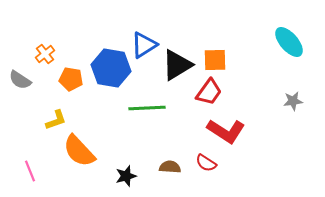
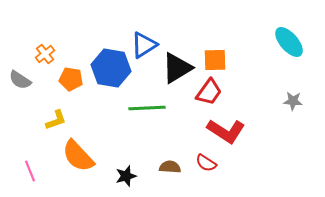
black triangle: moved 3 px down
gray star: rotated 12 degrees clockwise
orange semicircle: moved 1 px left, 5 px down
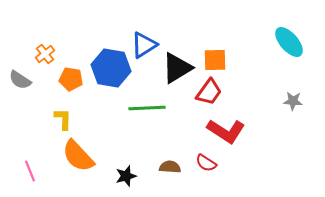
yellow L-shape: moved 7 px right, 1 px up; rotated 70 degrees counterclockwise
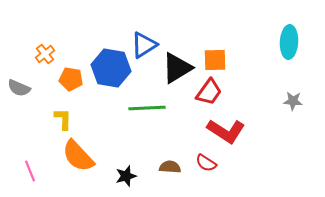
cyan ellipse: rotated 44 degrees clockwise
gray semicircle: moved 1 px left, 8 px down; rotated 10 degrees counterclockwise
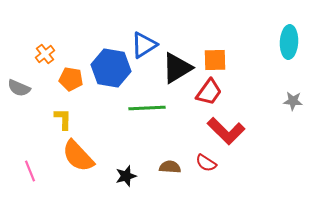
red L-shape: rotated 12 degrees clockwise
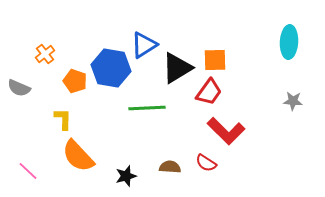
orange pentagon: moved 4 px right, 2 px down; rotated 10 degrees clockwise
pink line: moved 2 px left; rotated 25 degrees counterclockwise
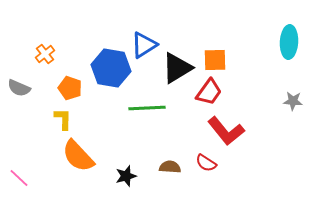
orange pentagon: moved 5 px left, 7 px down
red L-shape: rotated 6 degrees clockwise
pink line: moved 9 px left, 7 px down
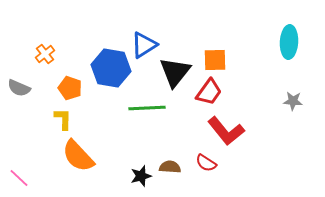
black triangle: moved 2 px left, 4 px down; rotated 20 degrees counterclockwise
black star: moved 15 px right
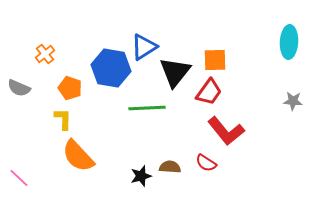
blue triangle: moved 2 px down
